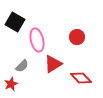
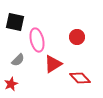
black square: rotated 18 degrees counterclockwise
gray semicircle: moved 4 px left, 6 px up
red diamond: moved 1 px left
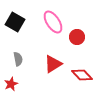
black square: rotated 18 degrees clockwise
pink ellipse: moved 16 px right, 18 px up; rotated 20 degrees counterclockwise
gray semicircle: moved 1 px up; rotated 56 degrees counterclockwise
red diamond: moved 2 px right, 3 px up
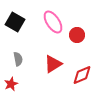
red circle: moved 2 px up
red diamond: rotated 70 degrees counterclockwise
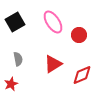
black square: rotated 30 degrees clockwise
red circle: moved 2 px right
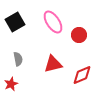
red triangle: rotated 18 degrees clockwise
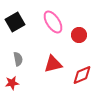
red star: moved 1 px right, 1 px up; rotated 16 degrees clockwise
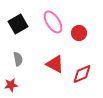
black square: moved 3 px right, 2 px down
red circle: moved 2 px up
red triangle: moved 2 px right; rotated 42 degrees clockwise
red diamond: moved 1 px up
red star: moved 1 px left, 2 px down
